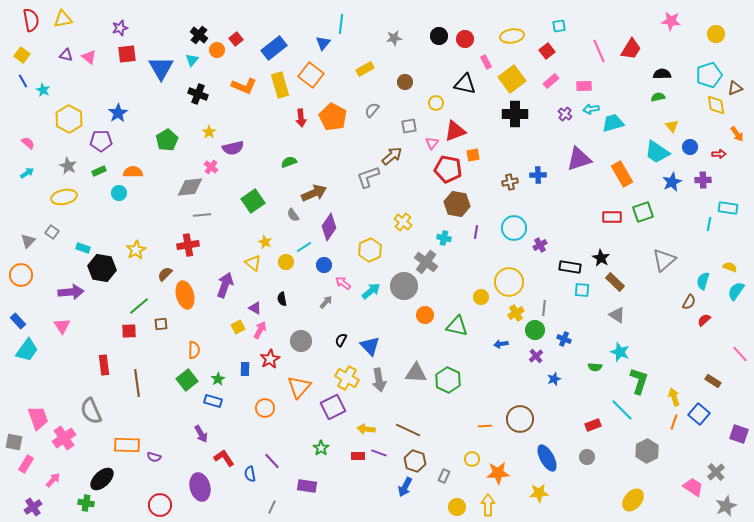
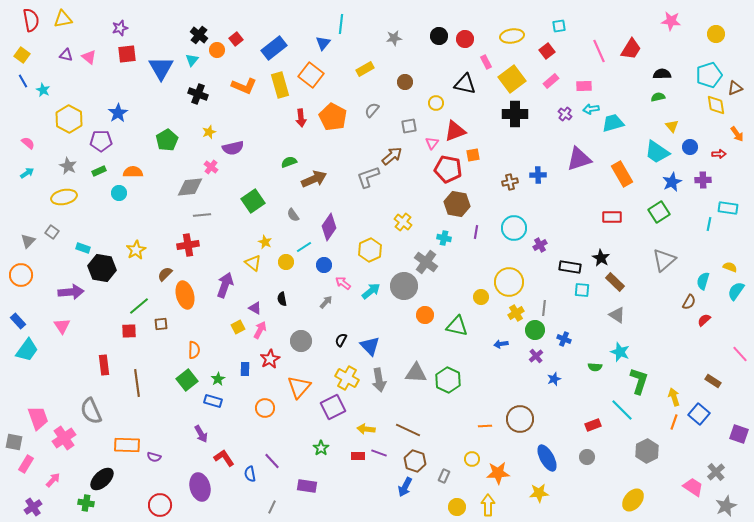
yellow star at (209, 132): rotated 16 degrees clockwise
brown arrow at (314, 193): moved 14 px up
green square at (643, 212): moved 16 px right; rotated 15 degrees counterclockwise
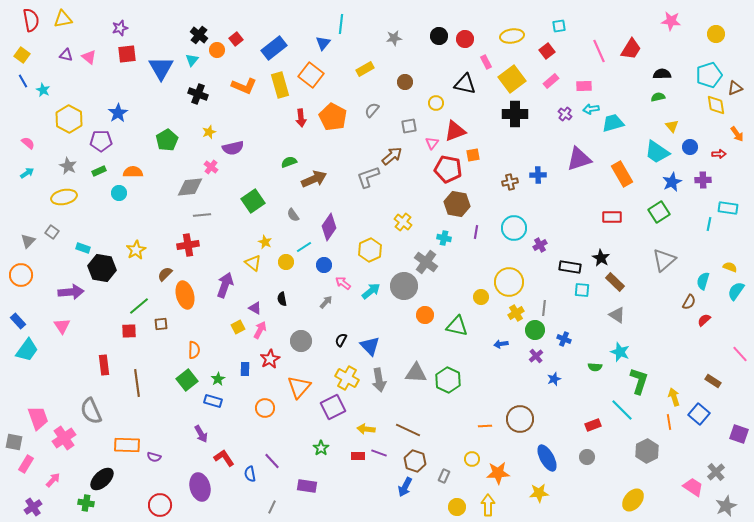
orange line at (674, 422): moved 5 px left; rotated 28 degrees counterclockwise
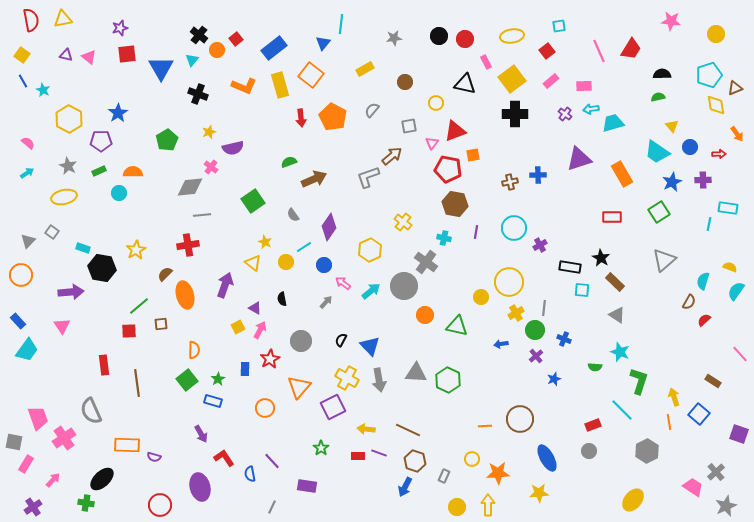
brown hexagon at (457, 204): moved 2 px left
gray circle at (587, 457): moved 2 px right, 6 px up
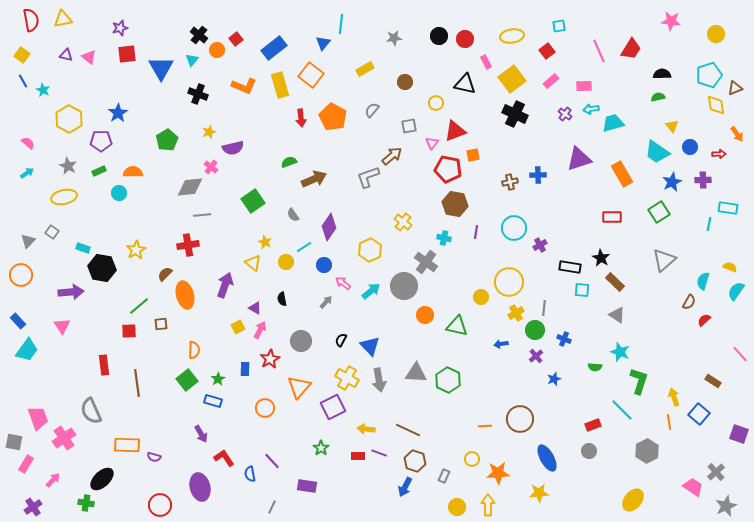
black cross at (515, 114): rotated 25 degrees clockwise
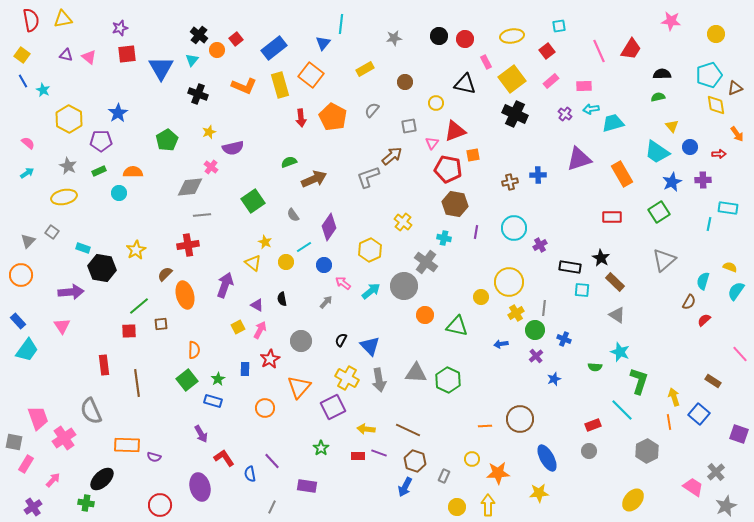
purple triangle at (255, 308): moved 2 px right, 3 px up
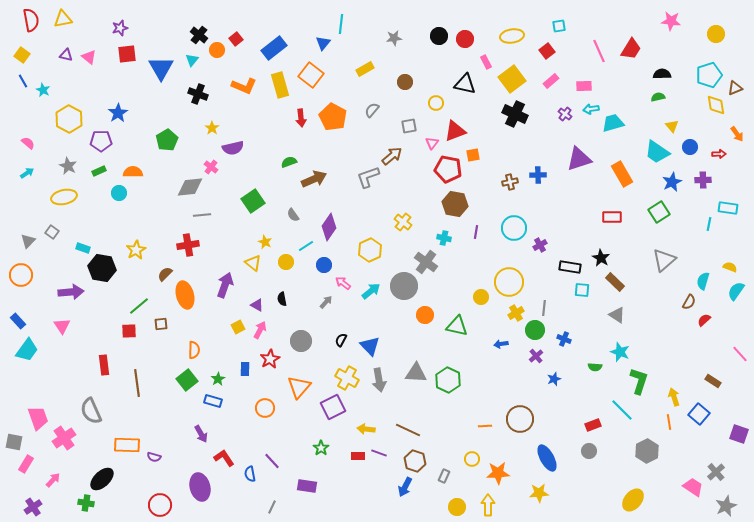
yellow star at (209, 132): moved 3 px right, 4 px up; rotated 16 degrees counterclockwise
cyan line at (304, 247): moved 2 px right, 1 px up
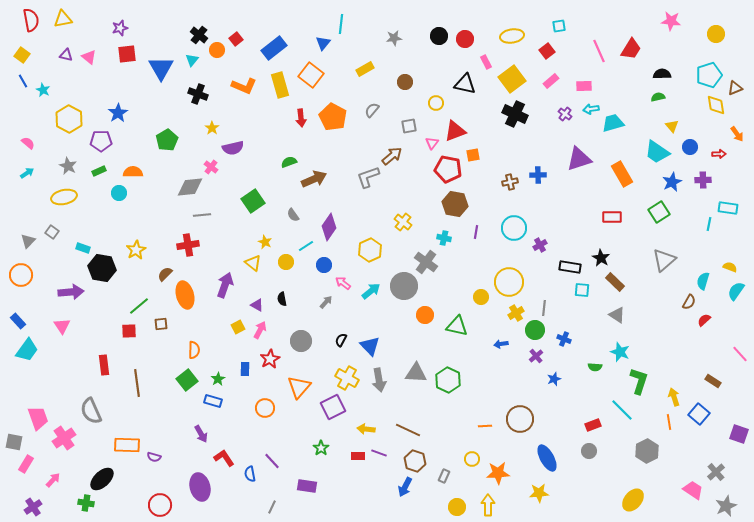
pink trapezoid at (693, 487): moved 3 px down
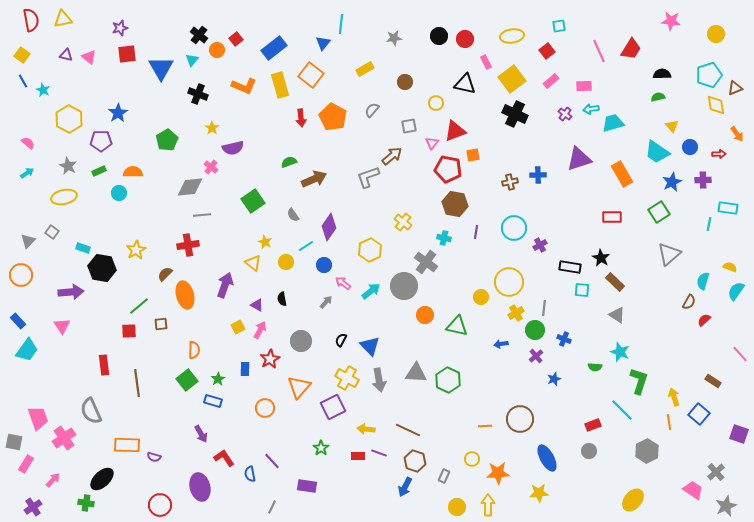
gray triangle at (664, 260): moved 5 px right, 6 px up
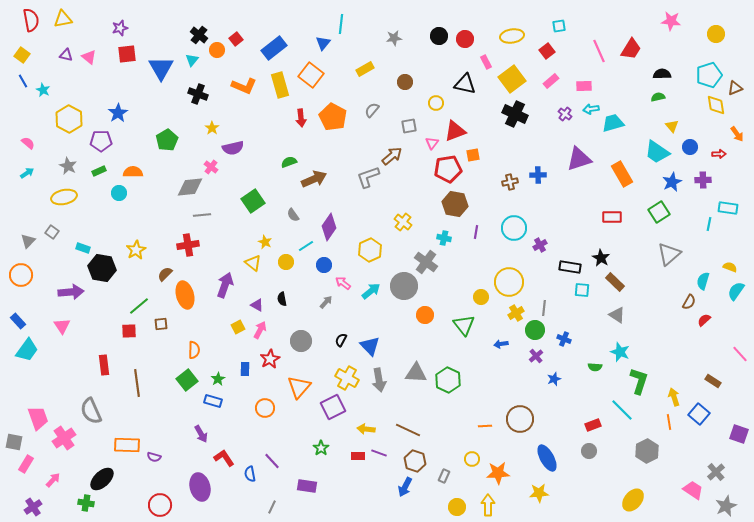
red pentagon at (448, 169): rotated 20 degrees counterclockwise
green triangle at (457, 326): moved 7 px right, 1 px up; rotated 40 degrees clockwise
